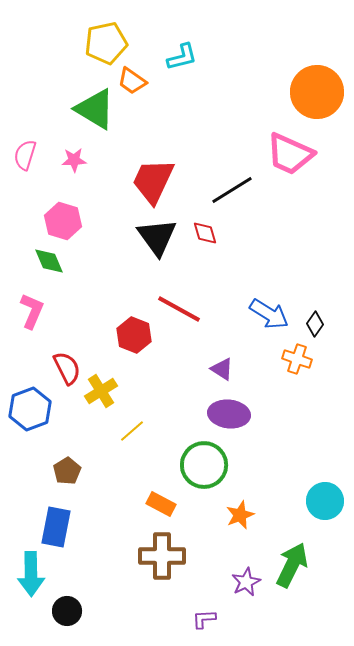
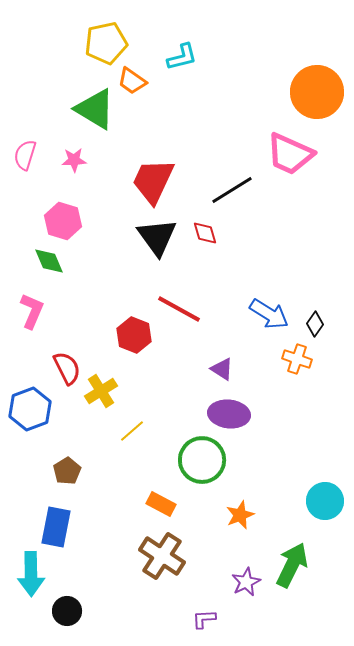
green circle: moved 2 px left, 5 px up
brown cross: rotated 33 degrees clockwise
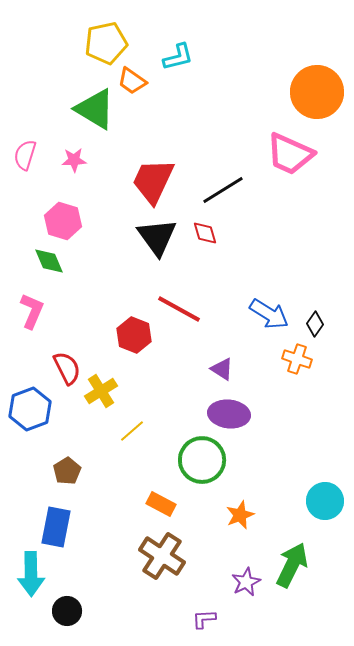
cyan L-shape: moved 4 px left
black line: moved 9 px left
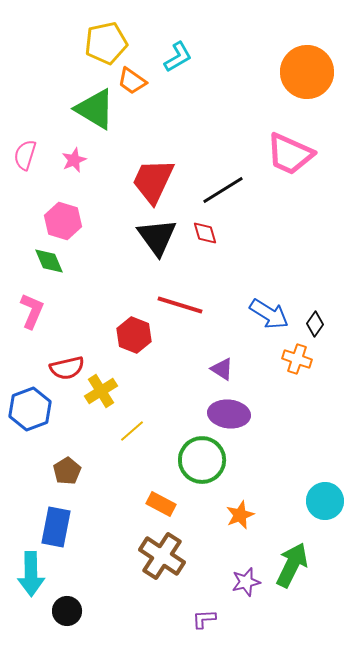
cyan L-shape: rotated 16 degrees counterclockwise
orange circle: moved 10 px left, 20 px up
pink star: rotated 20 degrees counterclockwise
red line: moved 1 px right, 4 px up; rotated 12 degrees counterclockwise
red semicircle: rotated 104 degrees clockwise
purple star: rotated 12 degrees clockwise
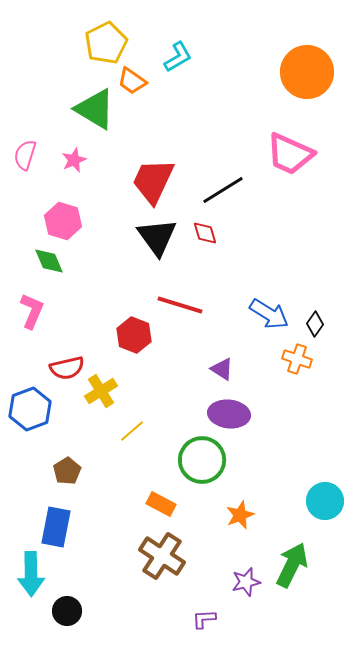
yellow pentagon: rotated 15 degrees counterclockwise
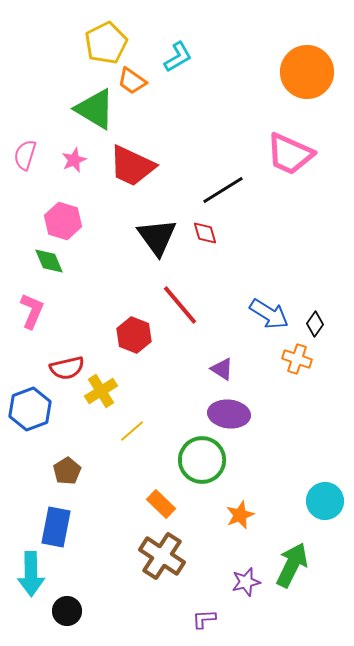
red trapezoid: moved 21 px left, 15 px up; rotated 90 degrees counterclockwise
red line: rotated 33 degrees clockwise
orange rectangle: rotated 16 degrees clockwise
